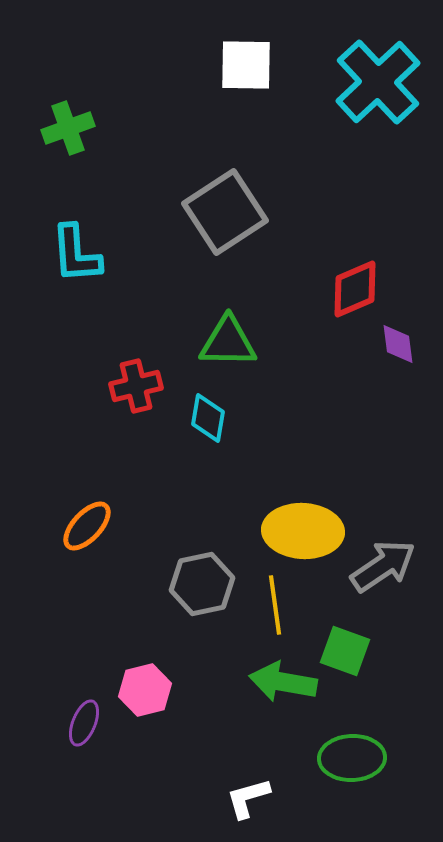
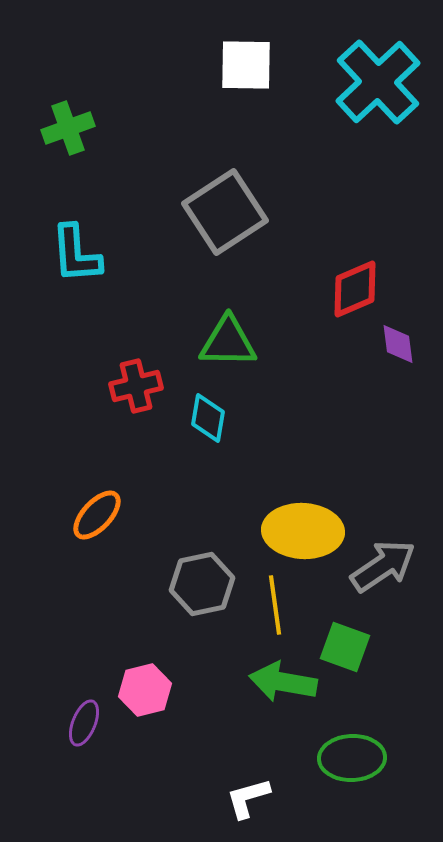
orange ellipse: moved 10 px right, 11 px up
green square: moved 4 px up
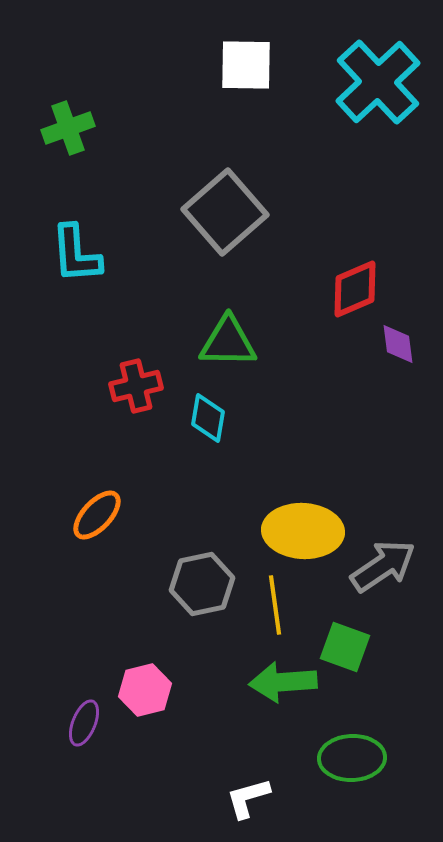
gray square: rotated 8 degrees counterclockwise
green arrow: rotated 14 degrees counterclockwise
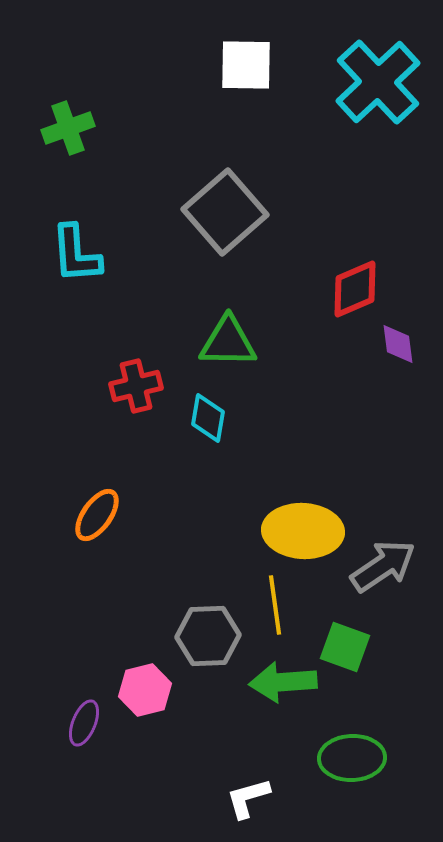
orange ellipse: rotated 8 degrees counterclockwise
gray hexagon: moved 6 px right, 52 px down; rotated 10 degrees clockwise
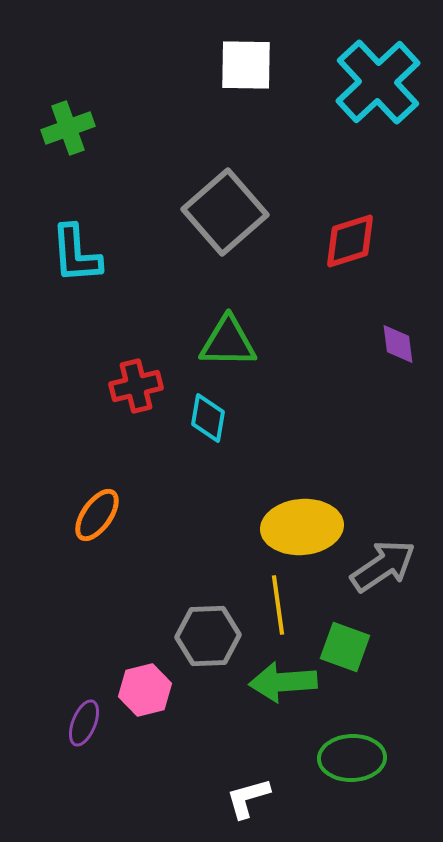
red diamond: moved 5 px left, 48 px up; rotated 6 degrees clockwise
yellow ellipse: moved 1 px left, 4 px up; rotated 8 degrees counterclockwise
yellow line: moved 3 px right
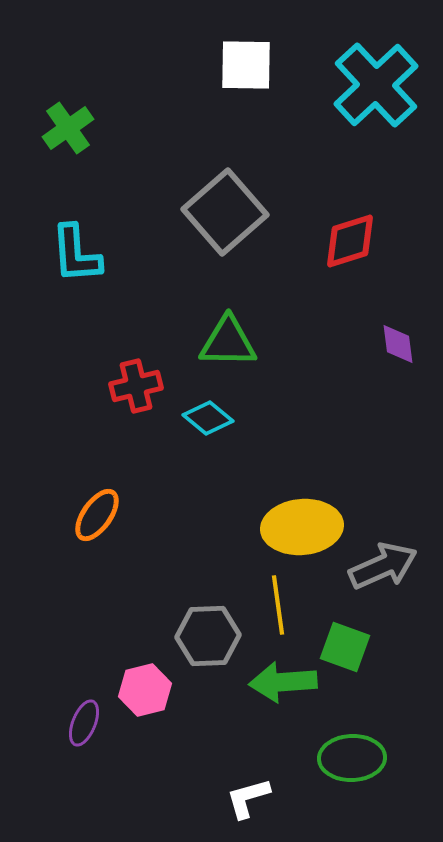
cyan cross: moved 2 px left, 3 px down
green cross: rotated 15 degrees counterclockwise
cyan diamond: rotated 60 degrees counterclockwise
gray arrow: rotated 10 degrees clockwise
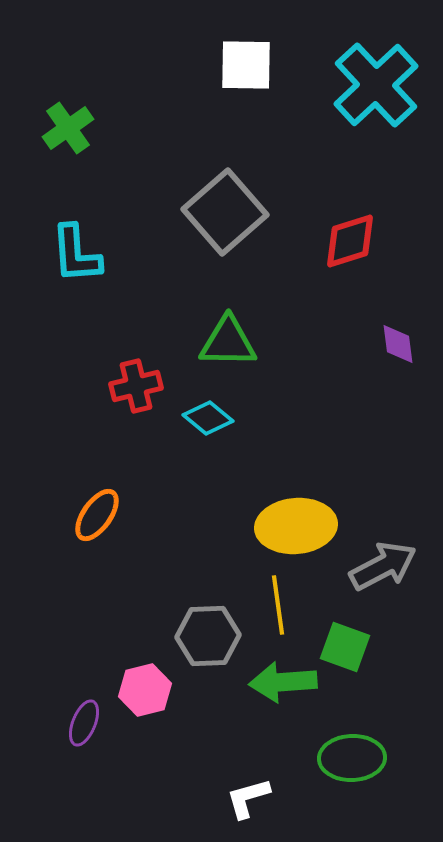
yellow ellipse: moved 6 px left, 1 px up
gray arrow: rotated 4 degrees counterclockwise
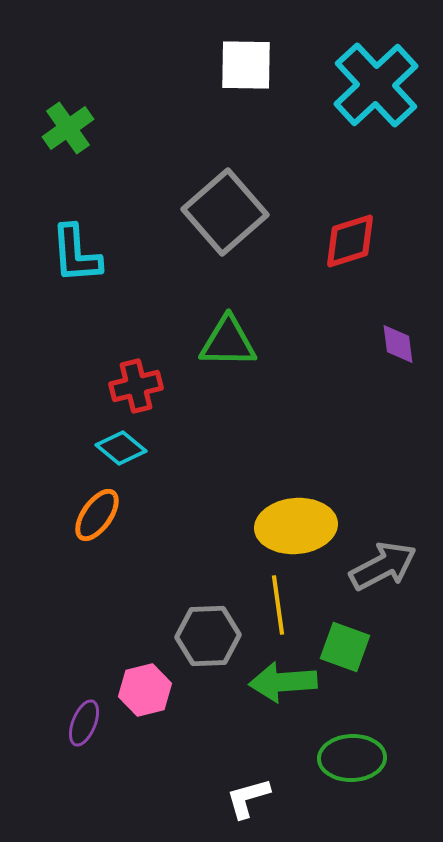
cyan diamond: moved 87 px left, 30 px down
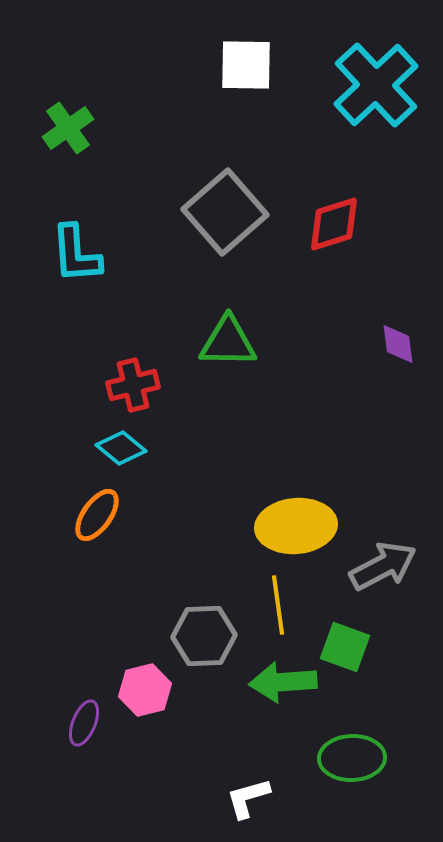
red diamond: moved 16 px left, 17 px up
red cross: moved 3 px left, 1 px up
gray hexagon: moved 4 px left
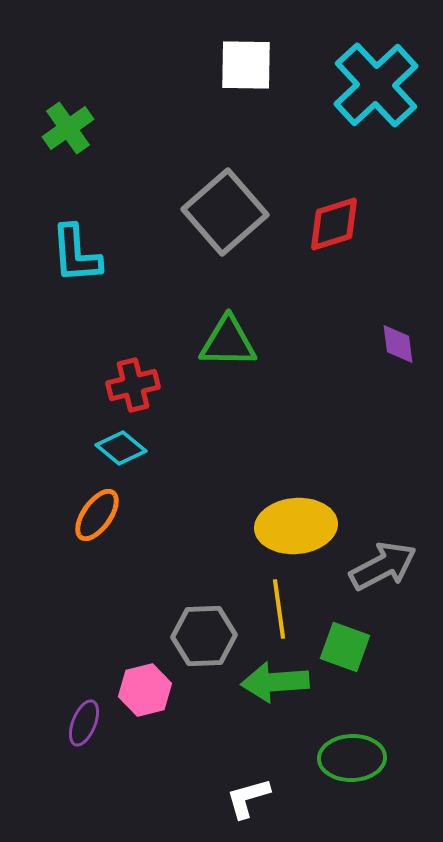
yellow line: moved 1 px right, 4 px down
green arrow: moved 8 px left
